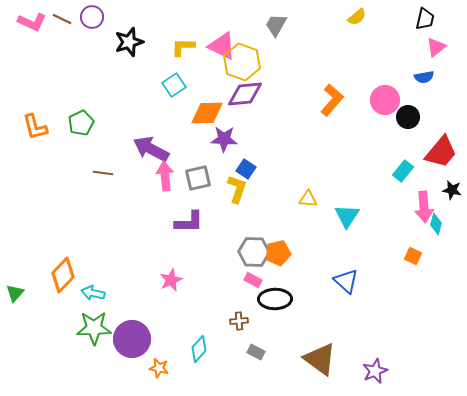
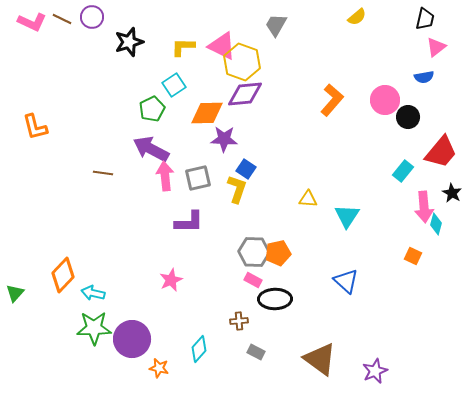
green pentagon at (81, 123): moved 71 px right, 14 px up
black star at (452, 190): moved 3 px down; rotated 18 degrees clockwise
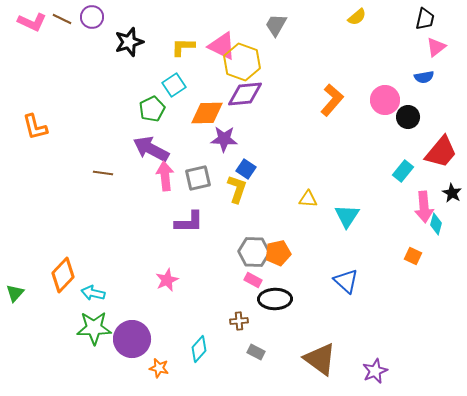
pink star at (171, 280): moved 4 px left
